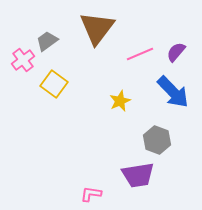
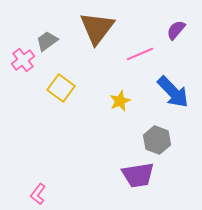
purple semicircle: moved 22 px up
yellow square: moved 7 px right, 4 px down
pink L-shape: moved 53 px left; rotated 60 degrees counterclockwise
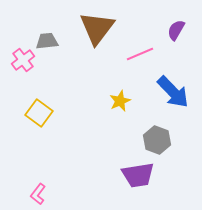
purple semicircle: rotated 10 degrees counterclockwise
gray trapezoid: rotated 30 degrees clockwise
yellow square: moved 22 px left, 25 px down
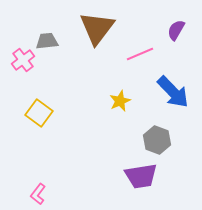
purple trapezoid: moved 3 px right, 1 px down
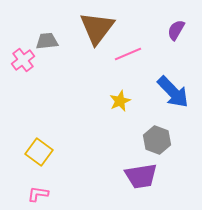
pink line: moved 12 px left
yellow square: moved 39 px down
pink L-shape: rotated 60 degrees clockwise
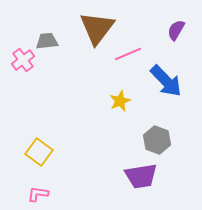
blue arrow: moved 7 px left, 11 px up
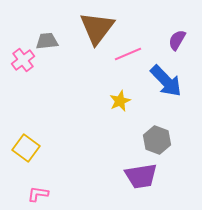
purple semicircle: moved 1 px right, 10 px down
yellow square: moved 13 px left, 4 px up
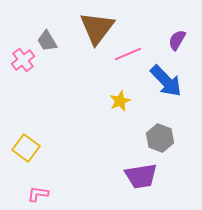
gray trapezoid: rotated 115 degrees counterclockwise
gray hexagon: moved 3 px right, 2 px up
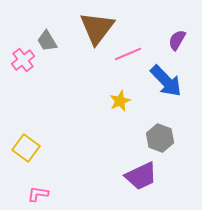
purple trapezoid: rotated 16 degrees counterclockwise
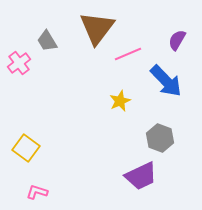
pink cross: moved 4 px left, 3 px down
pink L-shape: moved 1 px left, 2 px up; rotated 10 degrees clockwise
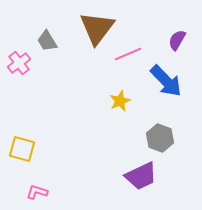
yellow square: moved 4 px left, 1 px down; rotated 20 degrees counterclockwise
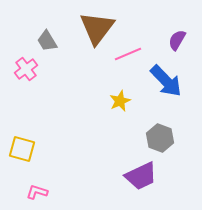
pink cross: moved 7 px right, 6 px down
